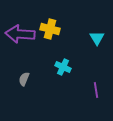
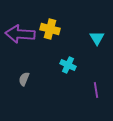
cyan cross: moved 5 px right, 2 px up
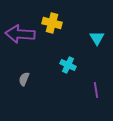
yellow cross: moved 2 px right, 6 px up
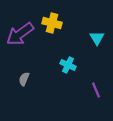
purple arrow: rotated 40 degrees counterclockwise
purple line: rotated 14 degrees counterclockwise
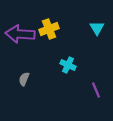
yellow cross: moved 3 px left, 6 px down; rotated 36 degrees counterclockwise
purple arrow: rotated 40 degrees clockwise
cyan triangle: moved 10 px up
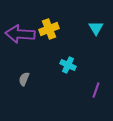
cyan triangle: moved 1 px left
purple line: rotated 42 degrees clockwise
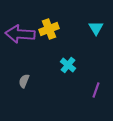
cyan cross: rotated 14 degrees clockwise
gray semicircle: moved 2 px down
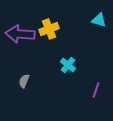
cyan triangle: moved 3 px right, 8 px up; rotated 42 degrees counterclockwise
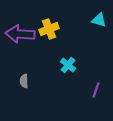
gray semicircle: rotated 24 degrees counterclockwise
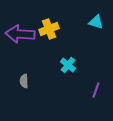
cyan triangle: moved 3 px left, 2 px down
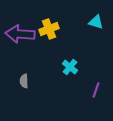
cyan cross: moved 2 px right, 2 px down
